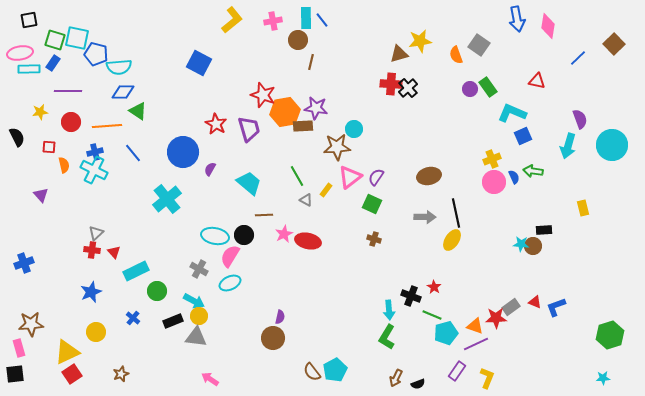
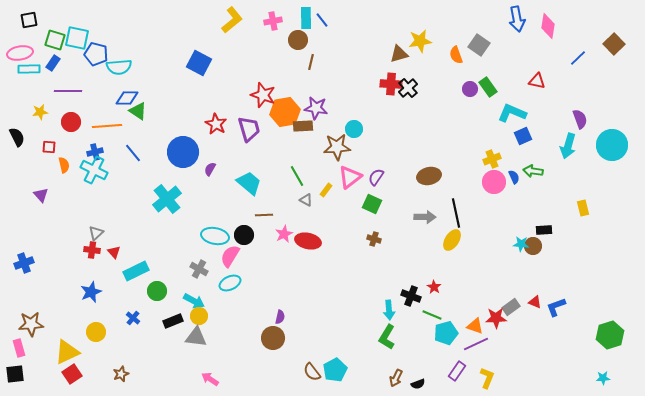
blue diamond at (123, 92): moved 4 px right, 6 px down
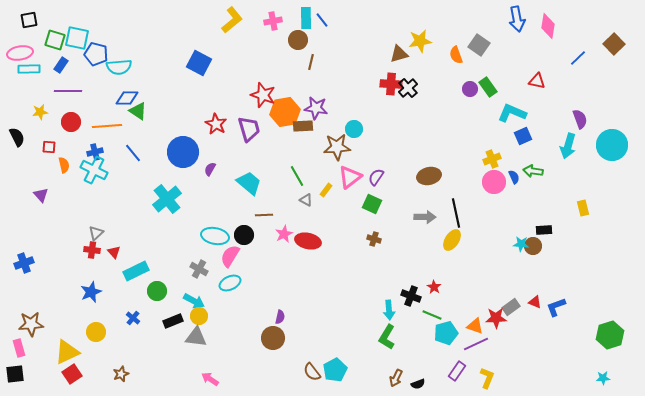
blue rectangle at (53, 63): moved 8 px right, 2 px down
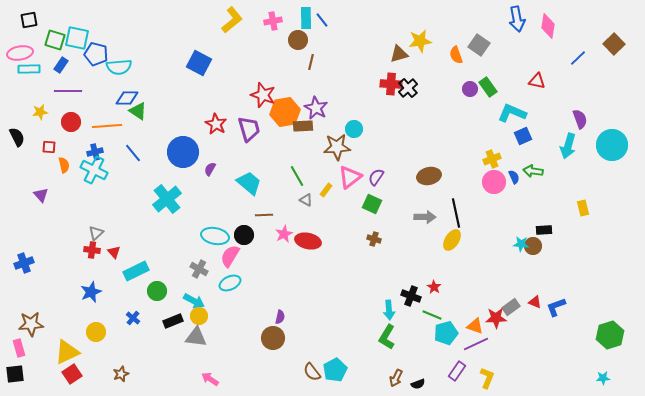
purple star at (316, 108): rotated 20 degrees clockwise
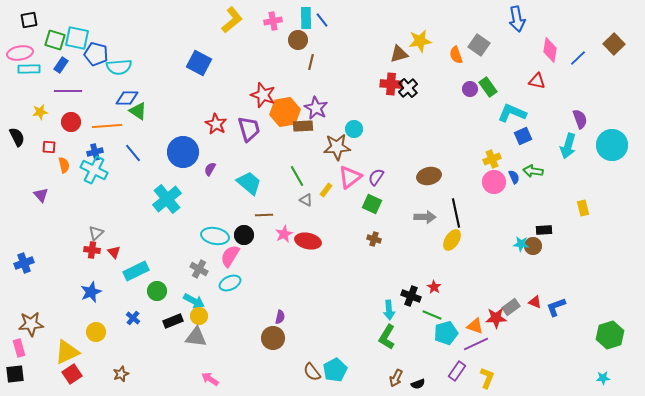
pink diamond at (548, 26): moved 2 px right, 24 px down
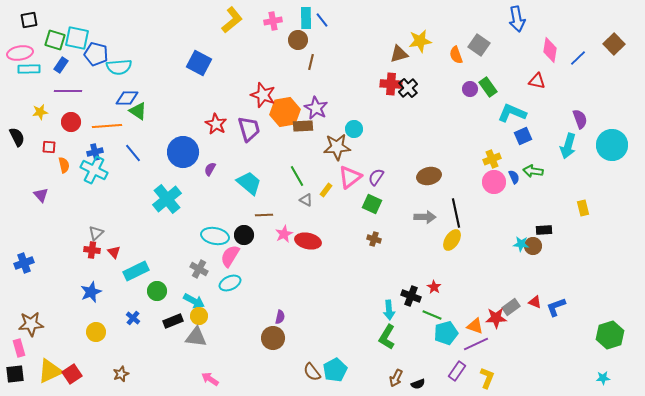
yellow triangle at (67, 352): moved 17 px left, 19 px down
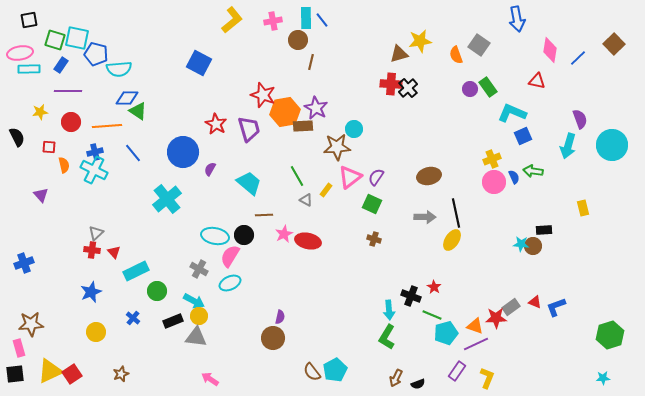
cyan semicircle at (119, 67): moved 2 px down
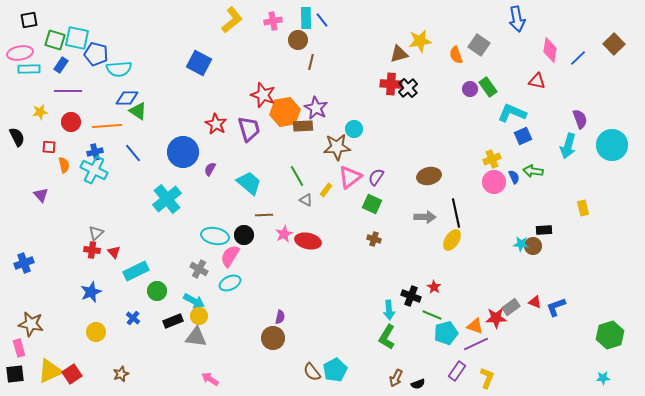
brown star at (31, 324): rotated 15 degrees clockwise
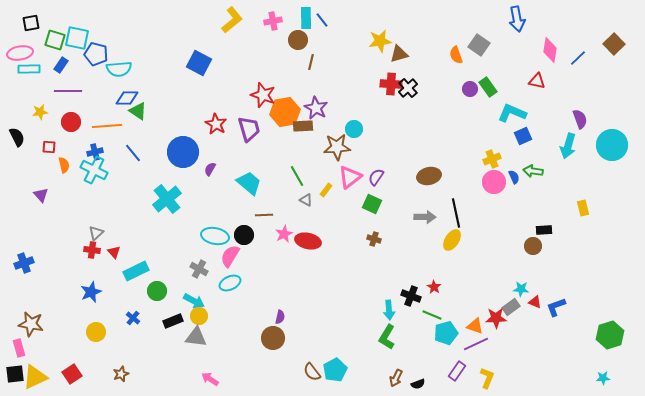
black square at (29, 20): moved 2 px right, 3 px down
yellow star at (420, 41): moved 40 px left
cyan star at (521, 244): moved 45 px down
yellow triangle at (50, 371): moved 15 px left, 6 px down
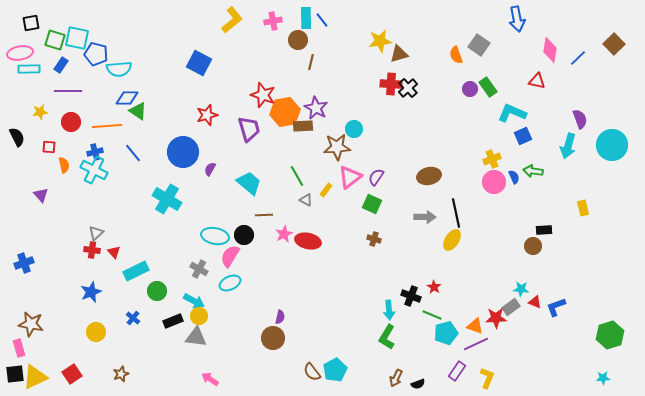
red star at (216, 124): moved 9 px left, 9 px up; rotated 25 degrees clockwise
cyan cross at (167, 199): rotated 20 degrees counterclockwise
